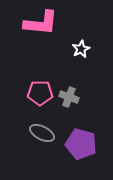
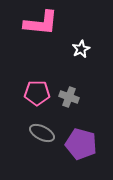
pink pentagon: moved 3 px left
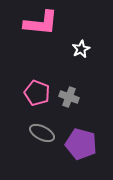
pink pentagon: rotated 20 degrees clockwise
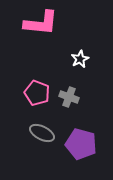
white star: moved 1 px left, 10 px down
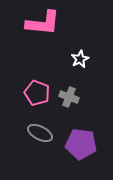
pink L-shape: moved 2 px right
gray ellipse: moved 2 px left
purple pentagon: rotated 8 degrees counterclockwise
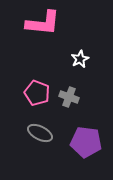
purple pentagon: moved 5 px right, 2 px up
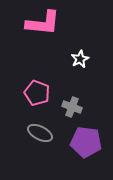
gray cross: moved 3 px right, 10 px down
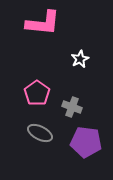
pink pentagon: rotated 15 degrees clockwise
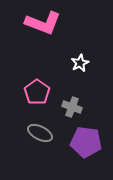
pink L-shape: rotated 15 degrees clockwise
white star: moved 4 px down
pink pentagon: moved 1 px up
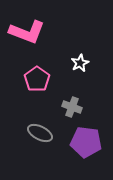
pink L-shape: moved 16 px left, 9 px down
pink pentagon: moved 13 px up
